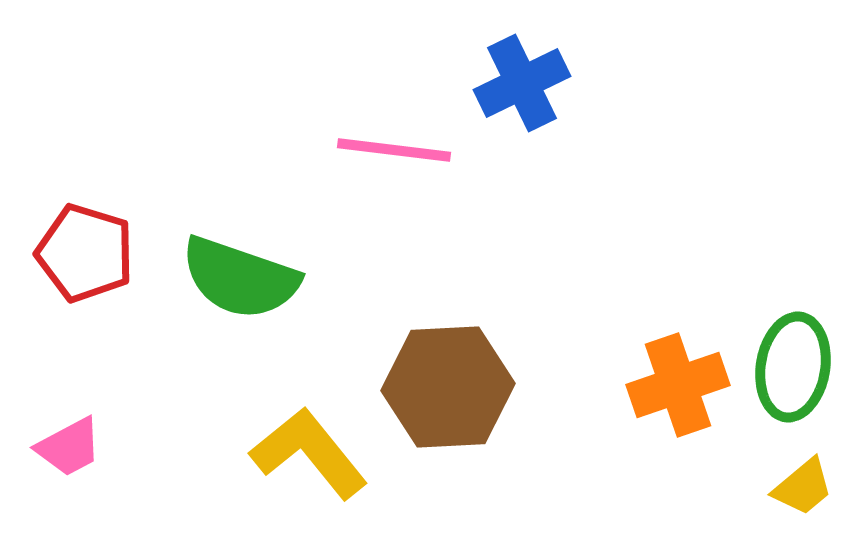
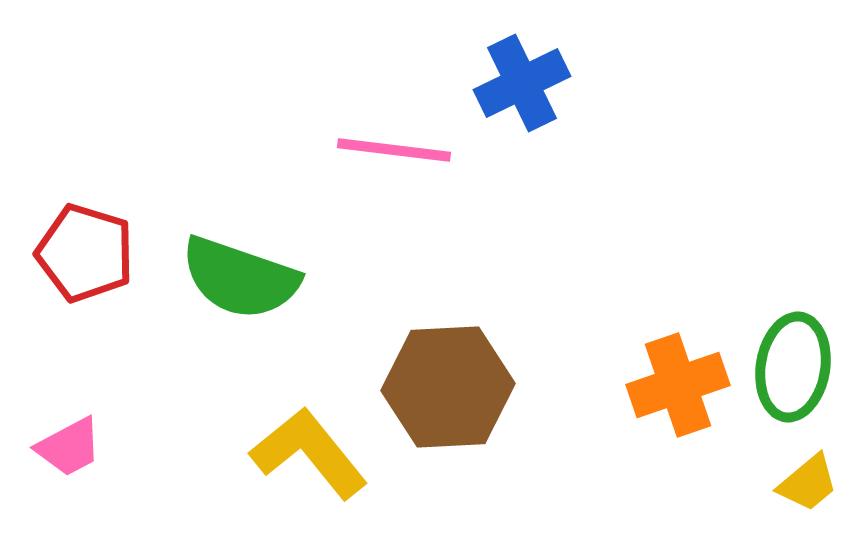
yellow trapezoid: moved 5 px right, 4 px up
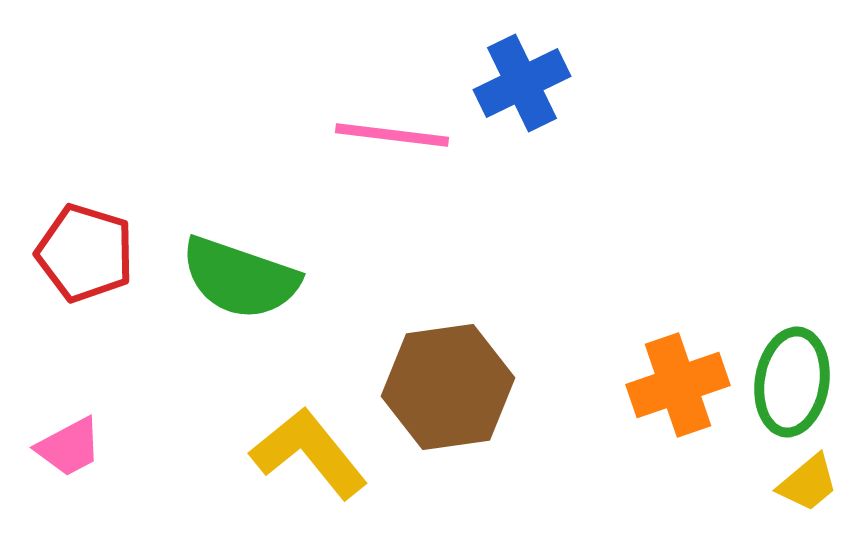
pink line: moved 2 px left, 15 px up
green ellipse: moved 1 px left, 15 px down
brown hexagon: rotated 5 degrees counterclockwise
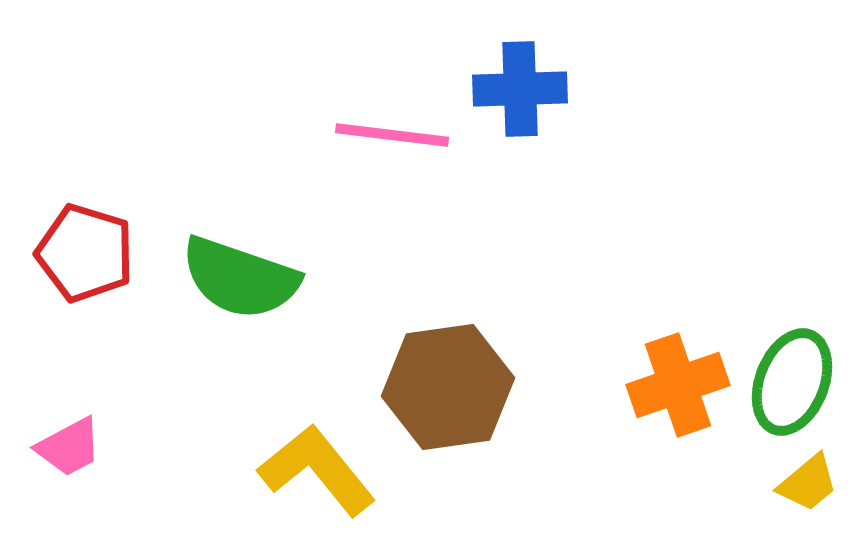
blue cross: moved 2 px left, 6 px down; rotated 24 degrees clockwise
green ellipse: rotated 12 degrees clockwise
yellow L-shape: moved 8 px right, 17 px down
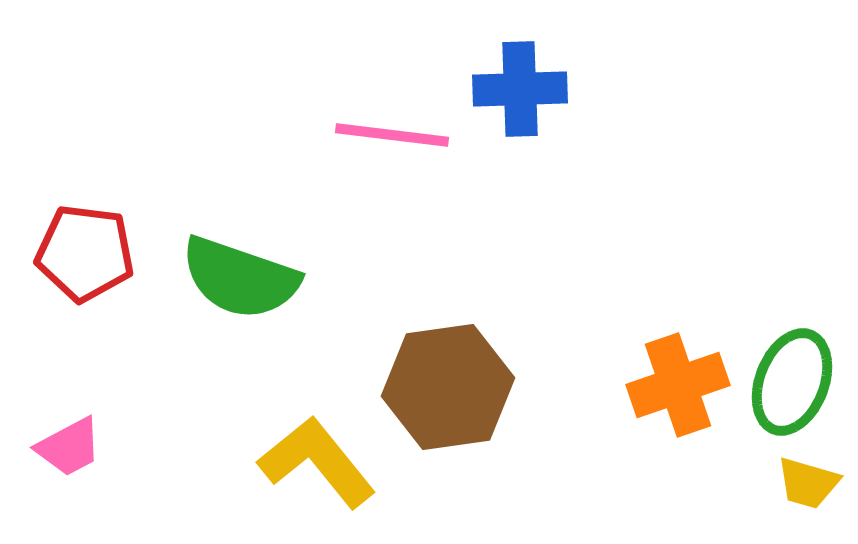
red pentagon: rotated 10 degrees counterclockwise
yellow L-shape: moved 8 px up
yellow trapezoid: rotated 56 degrees clockwise
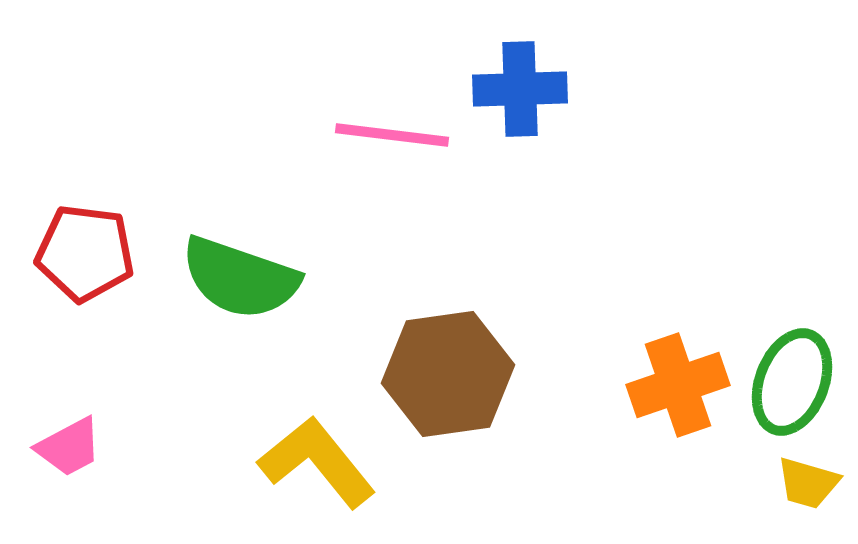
brown hexagon: moved 13 px up
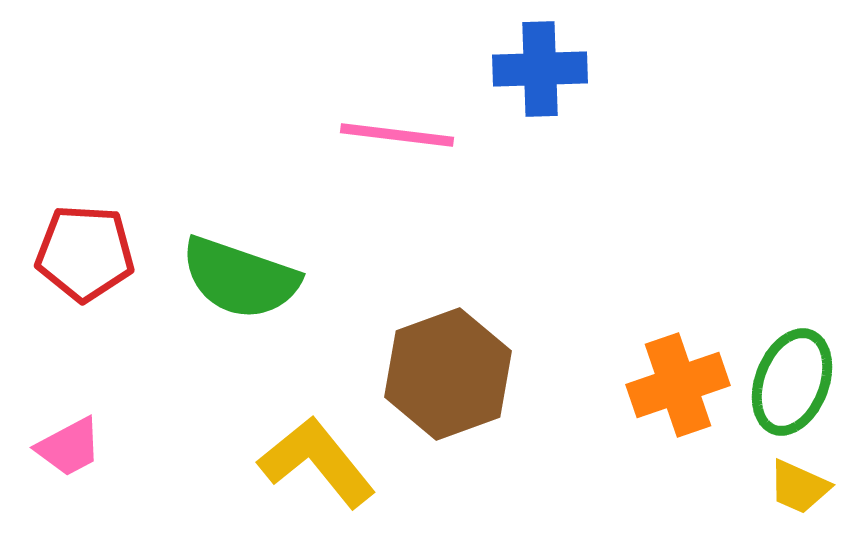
blue cross: moved 20 px right, 20 px up
pink line: moved 5 px right
red pentagon: rotated 4 degrees counterclockwise
brown hexagon: rotated 12 degrees counterclockwise
yellow trapezoid: moved 9 px left, 4 px down; rotated 8 degrees clockwise
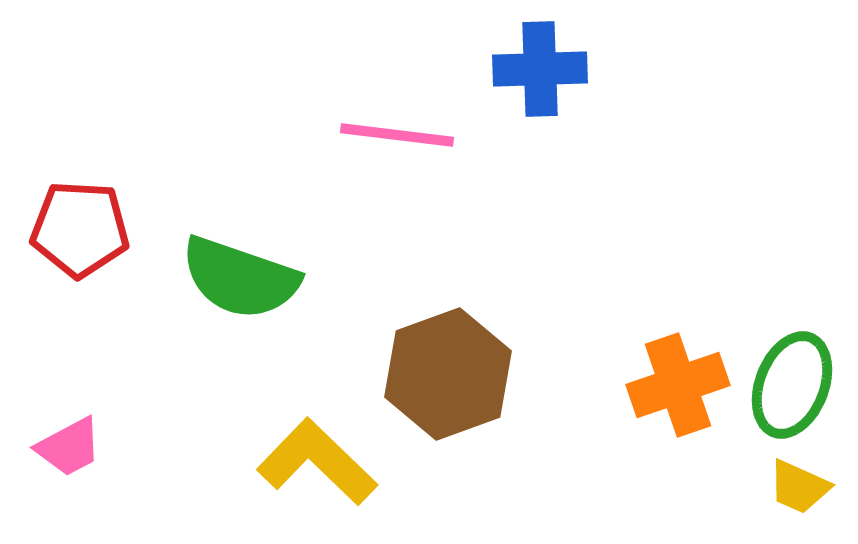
red pentagon: moved 5 px left, 24 px up
green ellipse: moved 3 px down
yellow L-shape: rotated 7 degrees counterclockwise
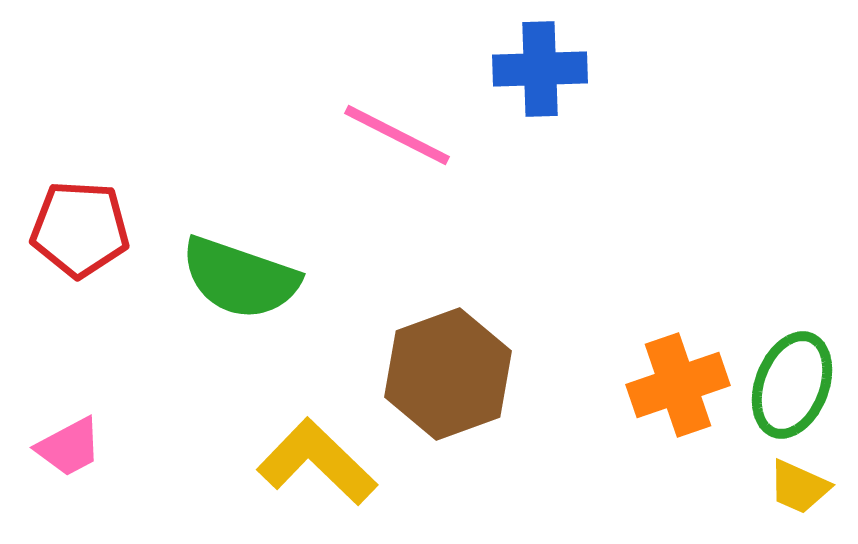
pink line: rotated 20 degrees clockwise
